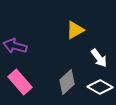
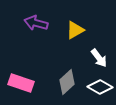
purple arrow: moved 21 px right, 23 px up
pink rectangle: moved 1 px right, 1 px down; rotated 30 degrees counterclockwise
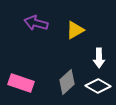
white arrow: rotated 36 degrees clockwise
white diamond: moved 2 px left, 1 px up
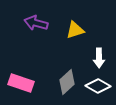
yellow triangle: rotated 12 degrees clockwise
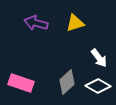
yellow triangle: moved 7 px up
white arrow: rotated 36 degrees counterclockwise
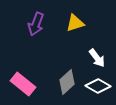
purple arrow: moved 1 px down; rotated 85 degrees counterclockwise
white arrow: moved 2 px left
pink rectangle: moved 2 px right, 1 px down; rotated 20 degrees clockwise
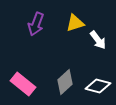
white arrow: moved 1 px right, 18 px up
gray diamond: moved 2 px left
white diamond: rotated 15 degrees counterclockwise
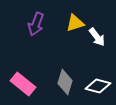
white arrow: moved 1 px left, 3 px up
gray diamond: rotated 30 degrees counterclockwise
